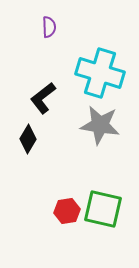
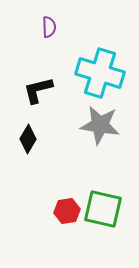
black L-shape: moved 5 px left, 8 px up; rotated 24 degrees clockwise
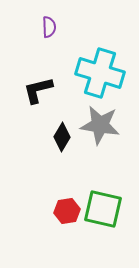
black diamond: moved 34 px right, 2 px up
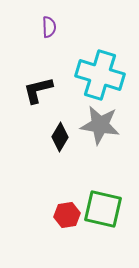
cyan cross: moved 2 px down
black diamond: moved 2 px left
red hexagon: moved 4 px down
